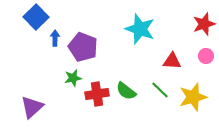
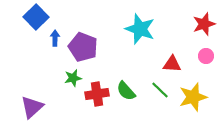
red triangle: moved 3 px down
green semicircle: rotated 10 degrees clockwise
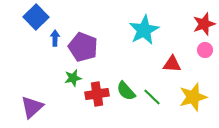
cyan star: moved 4 px right, 1 px down; rotated 24 degrees clockwise
pink circle: moved 1 px left, 6 px up
green line: moved 8 px left, 7 px down
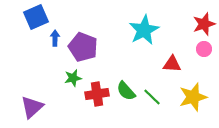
blue square: rotated 20 degrees clockwise
pink circle: moved 1 px left, 1 px up
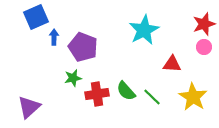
blue arrow: moved 1 px left, 1 px up
pink circle: moved 2 px up
yellow star: rotated 24 degrees counterclockwise
purple triangle: moved 3 px left
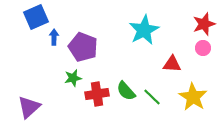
pink circle: moved 1 px left, 1 px down
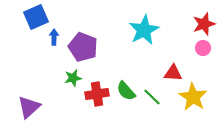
red triangle: moved 1 px right, 9 px down
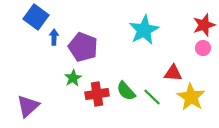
blue square: rotated 30 degrees counterclockwise
red star: moved 1 px down
green star: rotated 18 degrees counterclockwise
yellow star: moved 2 px left
purple triangle: moved 1 px left, 1 px up
